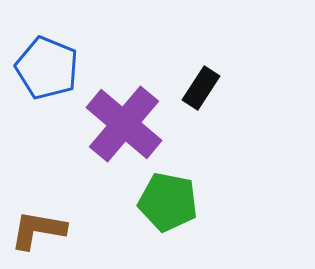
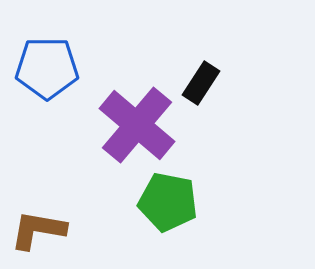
blue pentagon: rotated 22 degrees counterclockwise
black rectangle: moved 5 px up
purple cross: moved 13 px right, 1 px down
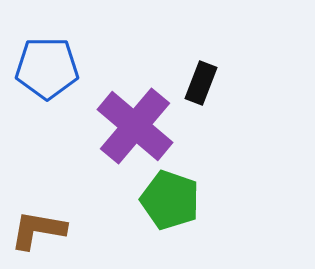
black rectangle: rotated 12 degrees counterclockwise
purple cross: moved 2 px left, 1 px down
green pentagon: moved 2 px right, 2 px up; rotated 8 degrees clockwise
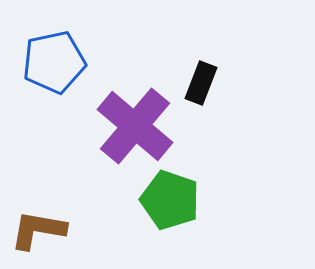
blue pentagon: moved 7 px right, 6 px up; rotated 12 degrees counterclockwise
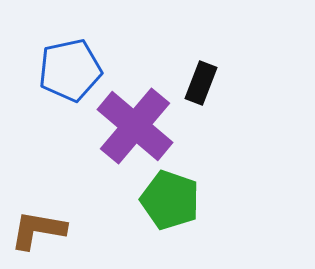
blue pentagon: moved 16 px right, 8 px down
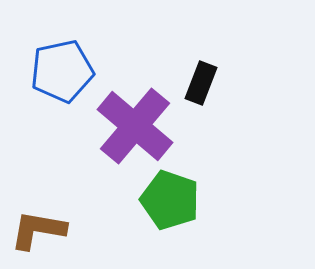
blue pentagon: moved 8 px left, 1 px down
